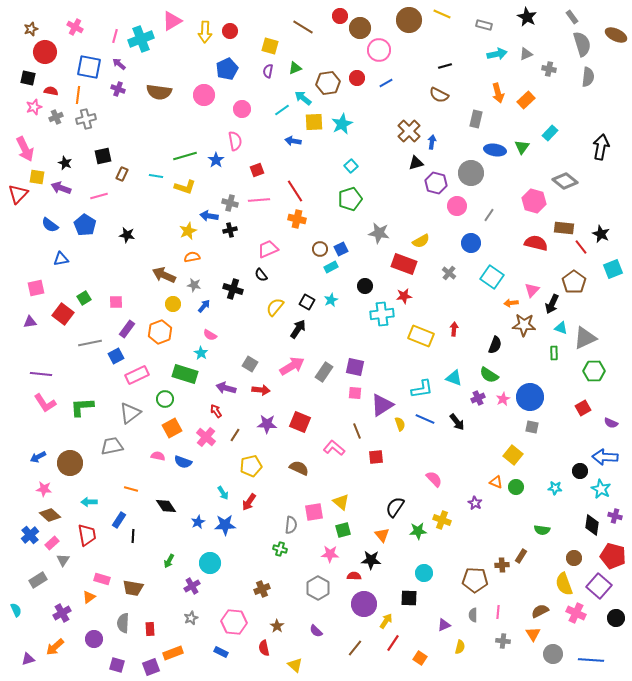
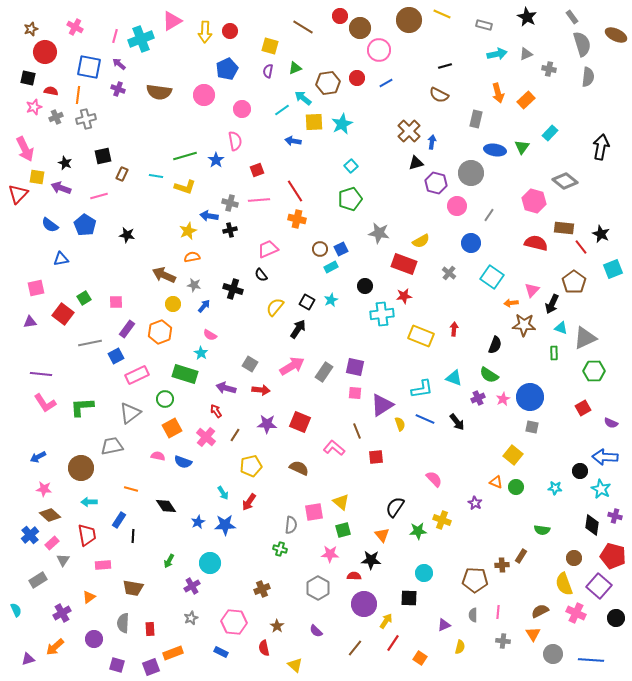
brown circle at (70, 463): moved 11 px right, 5 px down
pink rectangle at (102, 579): moved 1 px right, 14 px up; rotated 21 degrees counterclockwise
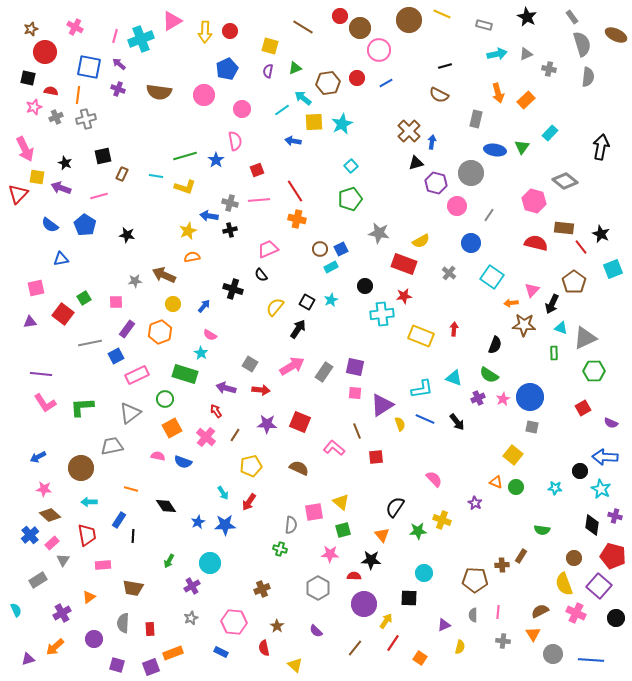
gray star at (194, 285): moved 59 px left, 4 px up; rotated 16 degrees counterclockwise
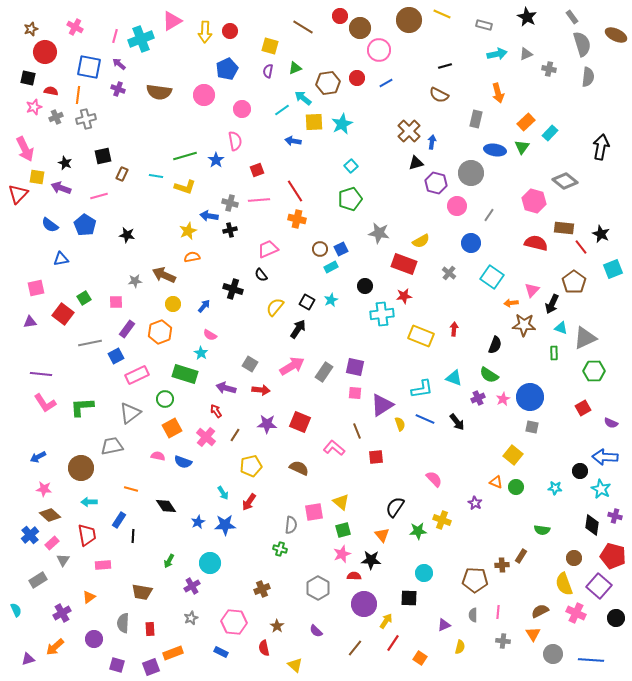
orange rectangle at (526, 100): moved 22 px down
pink star at (330, 554): moved 12 px right; rotated 24 degrees counterclockwise
brown trapezoid at (133, 588): moved 9 px right, 4 px down
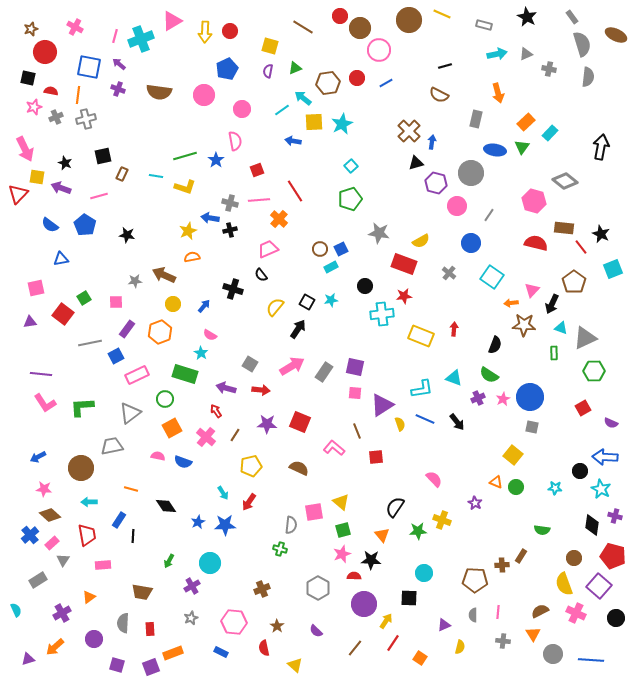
blue arrow at (209, 216): moved 1 px right, 2 px down
orange cross at (297, 219): moved 18 px left; rotated 30 degrees clockwise
cyan star at (331, 300): rotated 16 degrees clockwise
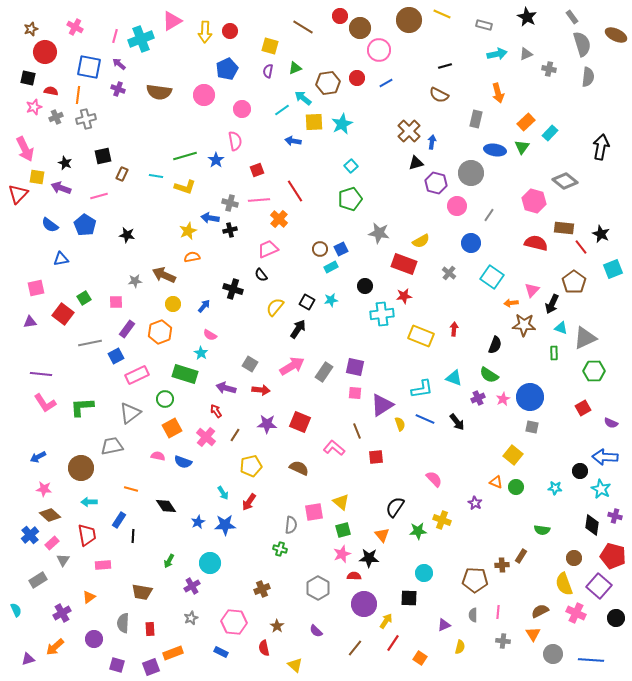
black star at (371, 560): moved 2 px left, 2 px up
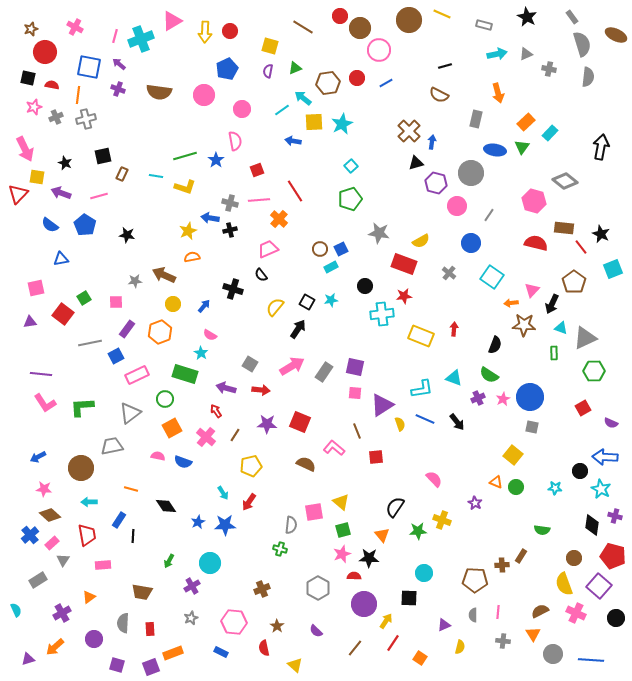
red semicircle at (51, 91): moved 1 px right, 6 px up
purple arrow at (61, 188): moved 5 px down
brown semicircle at (299, 468): moved 7 px right, 4 px up
